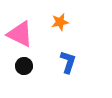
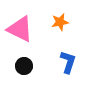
pink triangle: moved 5 px up
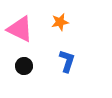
blue L-shape: moved 1 px left, 1 px up
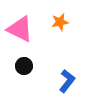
blue L-shape: moved 20 px down; rotated 20 degrees clockwise
